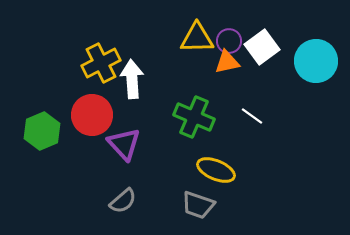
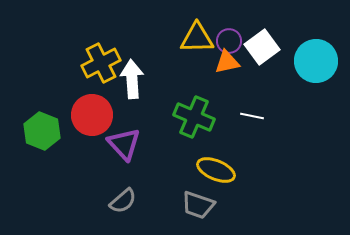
white line: rotated 25 degrees counterclockwise
green hexagon: rotated 15 degrees counterclockwise
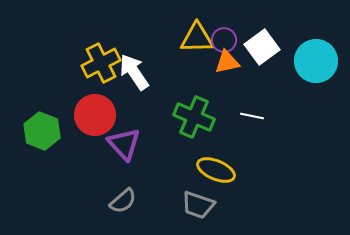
purple circle: moved 5 px left, 1 px up
white arrow: moved 2 px right, 7 px up; rotated 30 degrees counterclockwise
red circle: moved 3 px right
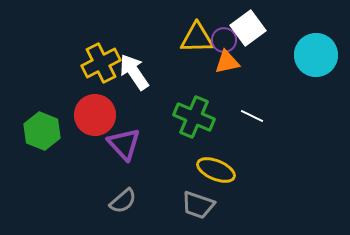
white square: moved 14 px left, 19 px up
cyan circle: moved 6 px up
white line: rotated 15 degrees clockwise
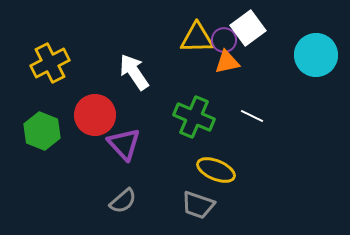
yellow cross: moved 51 px left
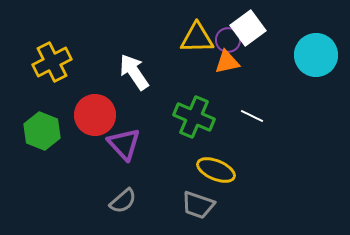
purple circle: moved 4 px right
yellow cross: moved 2 px right, 1 px up
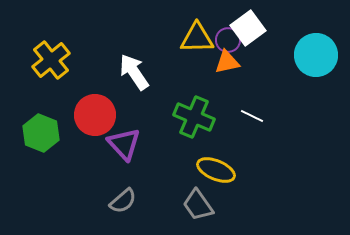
yellow cross: moved 1 px left, 2 px up; rotated 12 degrees counterclockwise
green hexagon: moved 1 px left, 2 px down
gray trapezoid: rotated 36 degrees clockwise
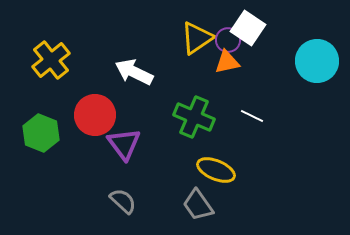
white square: rotated 20 degrees counterclockwise
yellow triangle: rotated 33 degrees counterclockwise
cyan circle: moved 1 px right, 6 px down
white arrow: rotated 30 degrees counterclockwise
purple triangle: rotated 6 degrees clockwise
gray semicircle: rotated 96 degrees counterclockwise
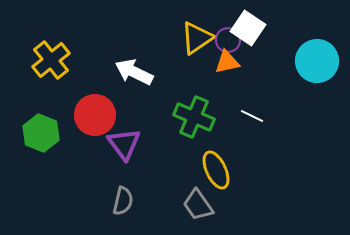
yellow ellipse: rotated 42 degrees clockwise
gray semicircle: rotated 60 degrees clockwise
